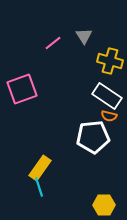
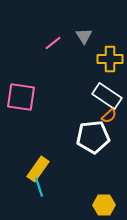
yellow cross: moved 2 px up; rotated 15 degrees counterclockwise
pink square: moved 1 px left, 8 px down; rotated 28 degrees clockwise
orange semicircle: rotated 56 degrees counterclockwise
yellow rectangle: moved 2 px left, 1 px down
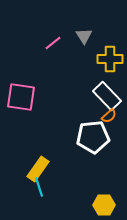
white rectangle: rotated 12 degrees clockwise
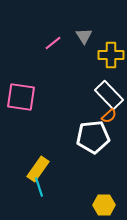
yellow cross: moved 1 px right, 4 px up
white rectangle: moved 2 px right, 1 px up
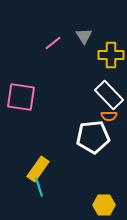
orange semicircle: rotated 42 degrees clockwise
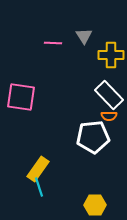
pink line: rotated 42 degrees clockwise
yellow hexagon: moved 9 px left
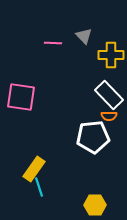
gray triangle: rotated 12 degrees counterclockwise
yellow rectangle: moved 4 px left
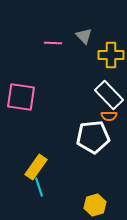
yellow rectangle: moved 2 px right, 2 px up
yellow hexagon: rotated 15 degrees counterclockwise
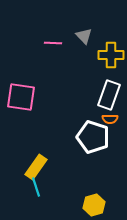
white rectangle: rotated 64 degrees clockwise
orange semicircle: moved 1 px right, 3 px down
white pentagon: rotated 24 degrees clockwise
cyan line: moved 3 px left
yellow hexagon: moved 1 px left
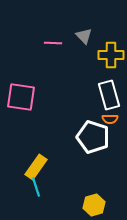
white rectangle: rotated 36 degrees counterclockwise
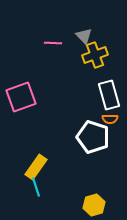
yellow cross: moved 16 px left; rotated 20 degrees counterclockwise
pink square: rotated 28 degrees counterclockwise
